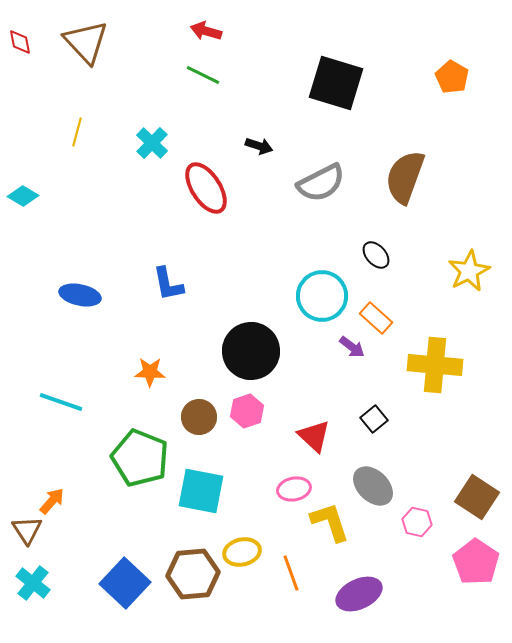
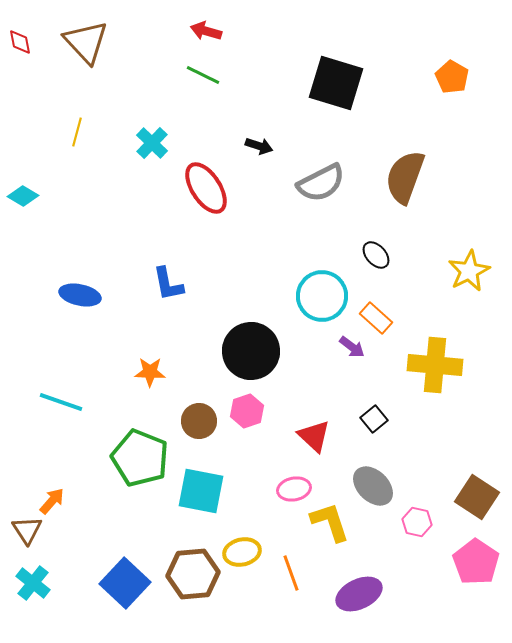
brown circle at (199, 417): moved 4 px down
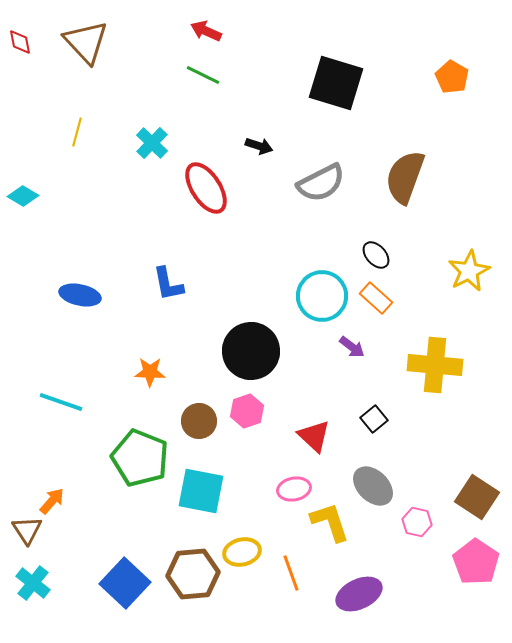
red arrow at (206, 31): rotated 8 degrees clockwise
orange rectangle at (376, 318): moved 20 px up
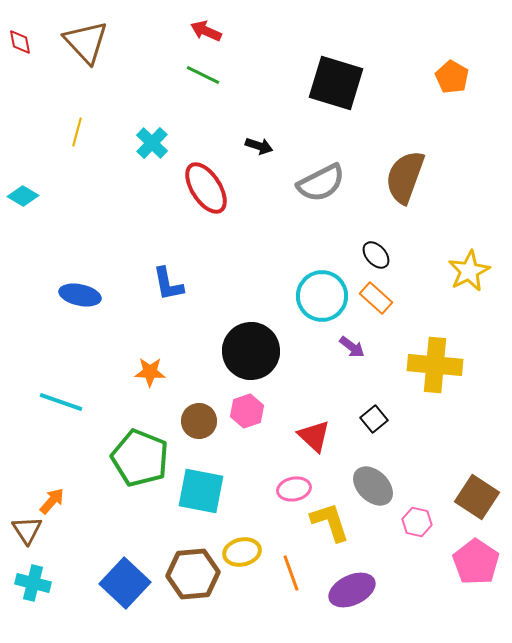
cyan cross at (33, 583): rotated 24 degrees counterclockwise
purple ellipse at (359, 594): moved 7 px left, 4 px up
